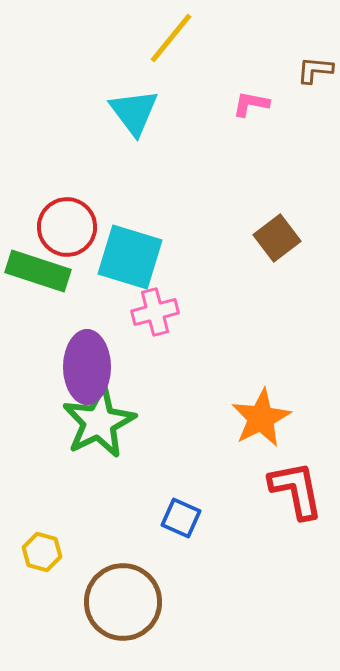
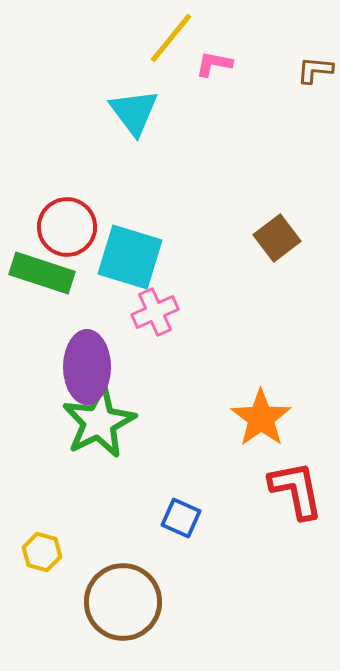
pink L-shape: moved 37 px left, 40 px up
green rectangle: moved 4 px right, 2 px down
pink cross: rotated 9 degrees counterclockwise
orange star: rotated 8 degrees counterclockwise
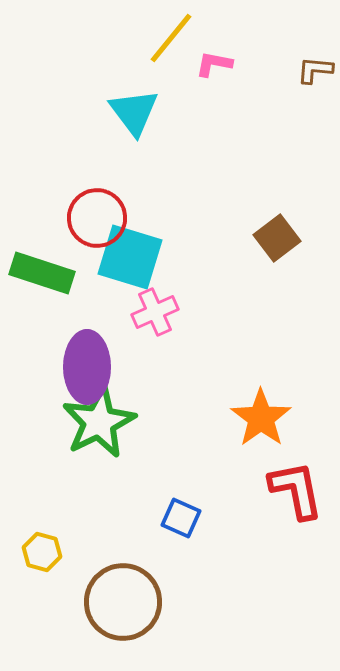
red circle: moved 30 px right, 9 px up
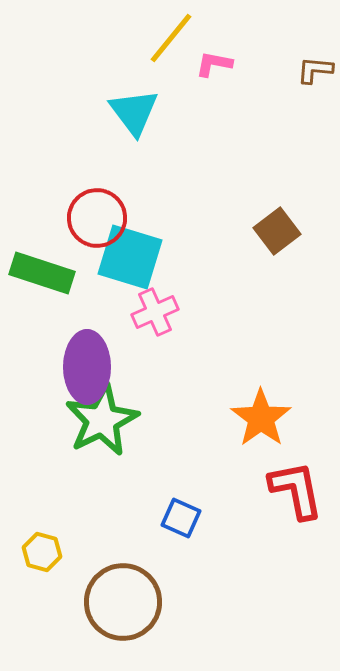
brown square: moved 7 px up
green star: moved 3 px right, 2 px up
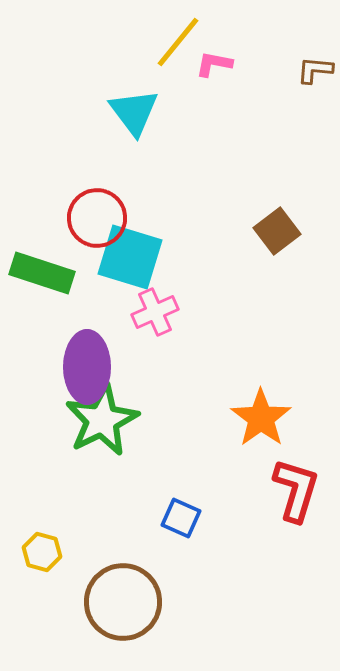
yellow line: moved 7 px right, 4 px down
red L-shape: rotated 28 degrees clockwise
